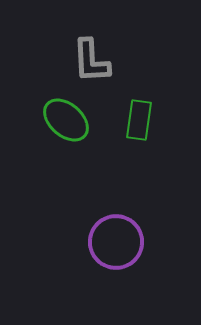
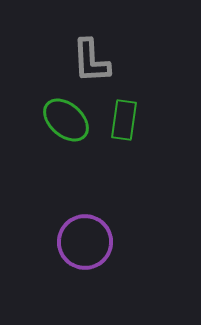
green rectangle: moved 15 px left
purple circle: moved 31 px left
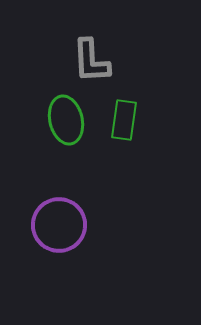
green ellipse: rotated 36 degrees clockwise
purple circle: moved 26 px left, 17 px up
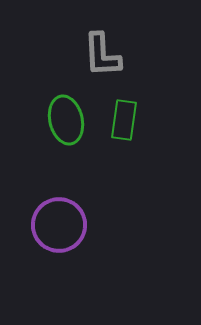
gray L-shape: moved 11 px right, 6 px up
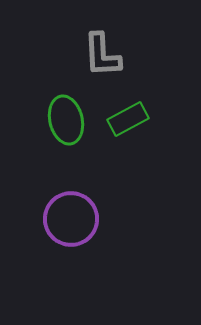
green rectangle: moved 4 px right, 1 px up; rotated 54 degrees clockwise
purple circle: moved 12 px right, 6 px up
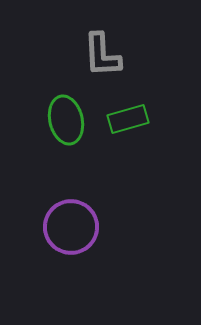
green rectangle: rotated 12 degrees clockwise
purple circle: moved 8 px down
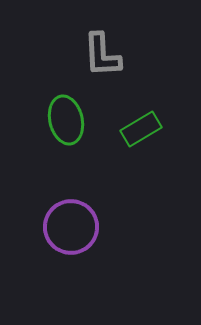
green rectangle: moved 13 px right, 10 px down; rotated 15 degrees counterclockwise
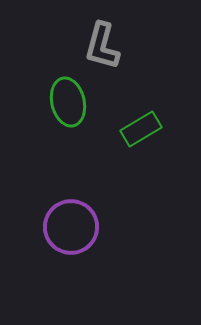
gray L-shape: moved 9 px up; rotated 18 degrees clockwise
green ellipse: moved 2 px right, 18 px up
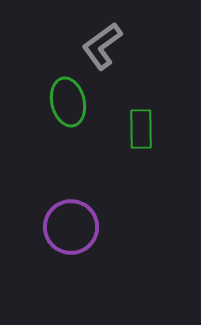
gray L-shape: rotated 39 degrees clockwise
green rectangle: rotated 60 degrees counterclockwise
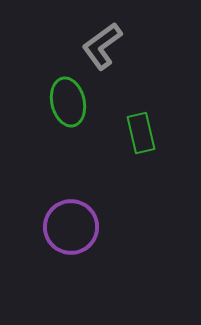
green rectangle: moved 4 px down; rotated 12 degrees counterclockwise
